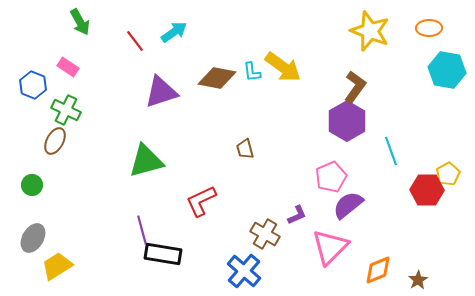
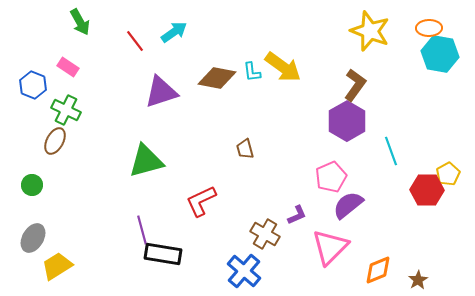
cyan hexagon: moved 7 px left, 16 px up
brown L-shape: moved 2 px up
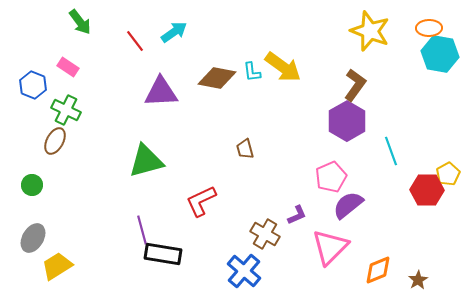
green arrow: rotated 8 degrees counterclockwise
purple triangle: rotated 15 degrees clockwise
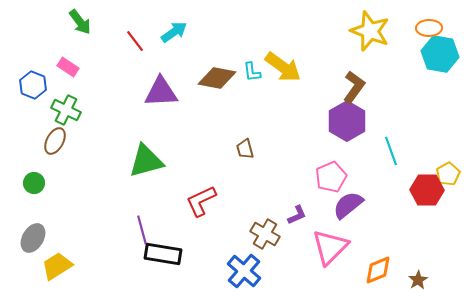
brown L-shape: moved 1 px left, 2 px down
green circle: moved 2 px right, 2 px up
